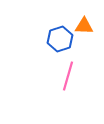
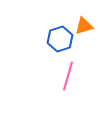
orange triangle: rotated 18 degrees counterclockwise
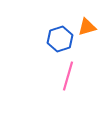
orange triangle: moved 3 px right, 1 px down
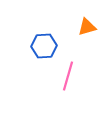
blue hexagon: moved 16 px left, 7 px down; rotated 15 degrees clockwise
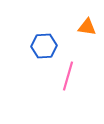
orange triangle: rotated 24 degrees clockwise
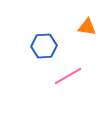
pink line: rotated 44 degrees clockwise
